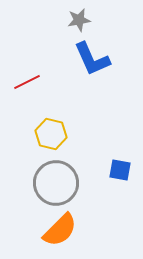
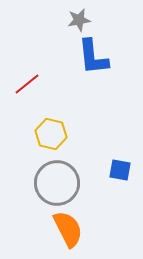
blue L-shape: moved 1 px right, 2 px up; rotated 18 degrees clockwise
red line: moved 2 px down; rotated 12 degrees counterclockwise
gray circle: moved 1 px right
orange semicircle: moved 8 px right, 1 px up; rotated 72 degrees counterclockwise
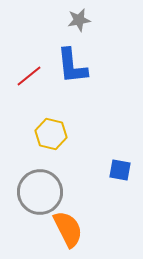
blue L-shape: moved 21 px left, 9 px down
red line: moved 2 px right, 8 px up
gray circle: moved 17 px left, 9 px down
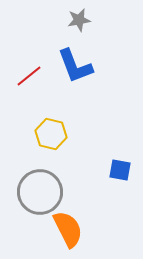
blue L-shape: moved 3 px right; rotated 15 degrees counterclockwise
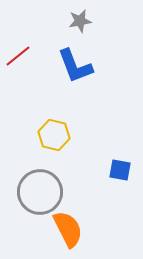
gray star: moved 1 px right, 1 px down
red line: moved 11 px left, 20 px up
yellow hexagon: moved 3 px right, 1 px down
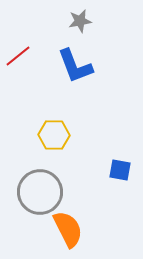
yellow hexagon: rotated 12 degrees counterclockwise
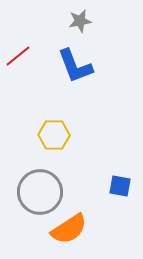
blue square: moved 16 px down
orange semicircle: moved 1 px right; rotated 84 degrees clockwise
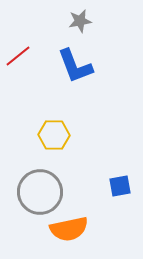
blue square: rotated 20 degrees counterclockwise
orange semicircle: rotated 21 degrees clockwise
